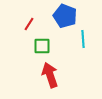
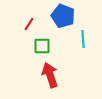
blue pentagon: moved 2 px left
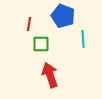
red line: rotated 24 degrees counterclockwise
green square: moved 1 px left, 2 px up
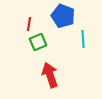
green square: moved 3 px left, 2 px up; rotated 24 degrees counterclockwise
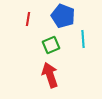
red line: moved 1 px left, 5 px up
green square: moved 13 px right, 3 px down
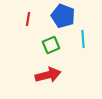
red arrow: moved 2 px left; rotated 95 degrees clockwise
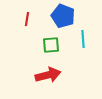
red line: moved 1 px left
green square: rotated 18 degrees clockwise
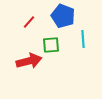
red line: moved 2 px right, 3 px down; rotated 32 degrees clockwise
red arrow: moved 19 px left, 14 px up
